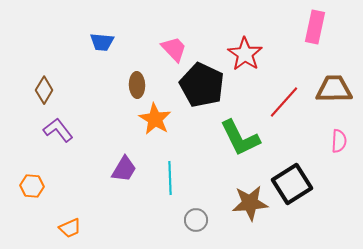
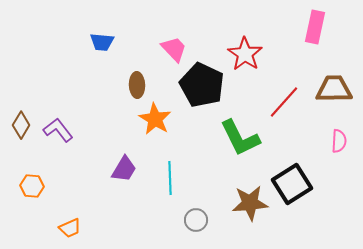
brown diamond: moved 23 px left, 35 px down
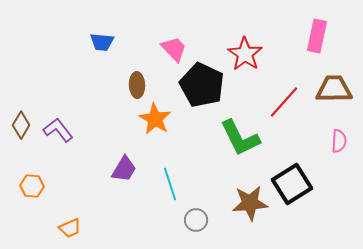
pink rectangle: moved 2 px right, 9 px down
cyan line: moved 6 px down; rotated 16 degrees counterclockwise
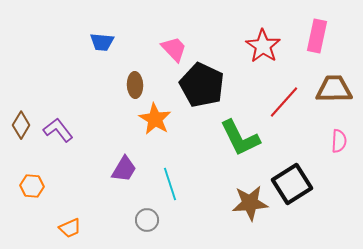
red star: moved 18 px right, 8 px up
brown ellipse: moved 2 px left
gray circle: moved 49 px left
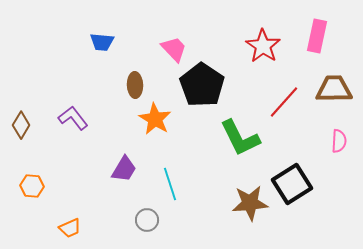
black pentagon: rotated 9 degrees clockwise
purple L-shape: moved 15 px right, 12 px up
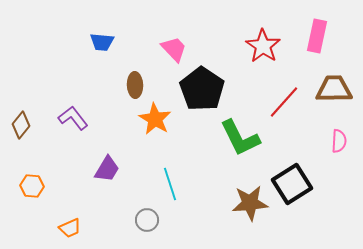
black pentagon: moved 4 px down
brown diamond: rotated 8 degrees clockwise
purple trapezoid: moved 17 px left
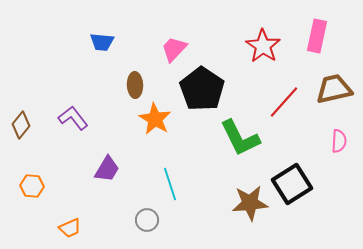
pink trapezoid: rotated 92 degrees counterclockwise
brown trapezoid: rotated 12 degrees counterclockwise
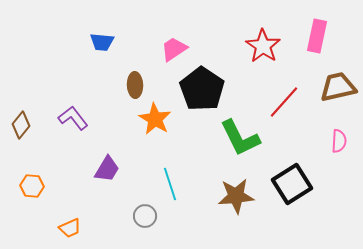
pink trapezoid: rotated 12 degrees clockwise
brown trapezoid: moved 4 px right, 2 px up
brown star: moved 14 px left, 7 px up
gray circle: moved 2 px left, 4 px up
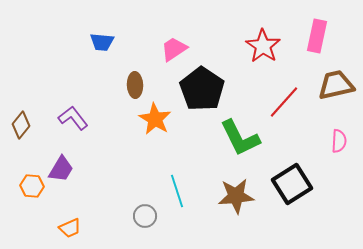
brown trapezoid: moved 2 px left, 2 px up
purple trapezoid: moved 46 px left
cyan line: moved 7 px right, 7 px down
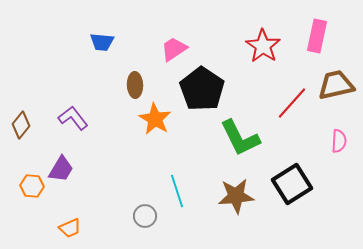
red line: moved 8 px right, 1 px down
